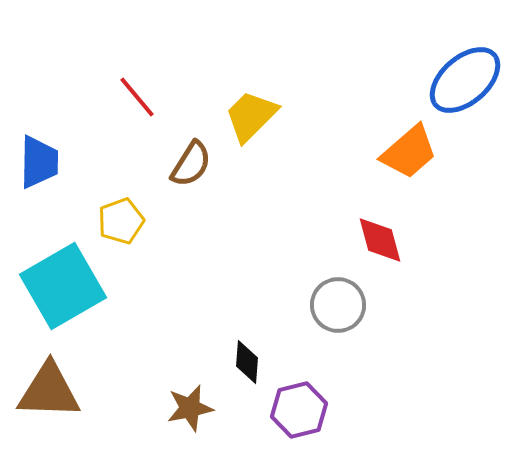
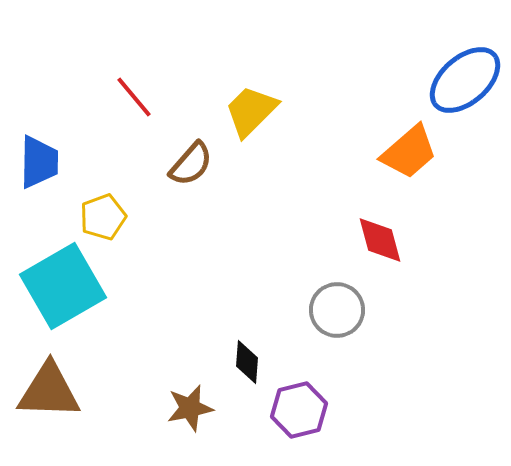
red line: moved 3 px left
yellow trapezoid: moved 5 px up
brown semicircle: rotated 9 degrees clockwise
yellow pentagon: moved 18 px left, 4 px up
gray circle: moved 1 px left, 5 px down
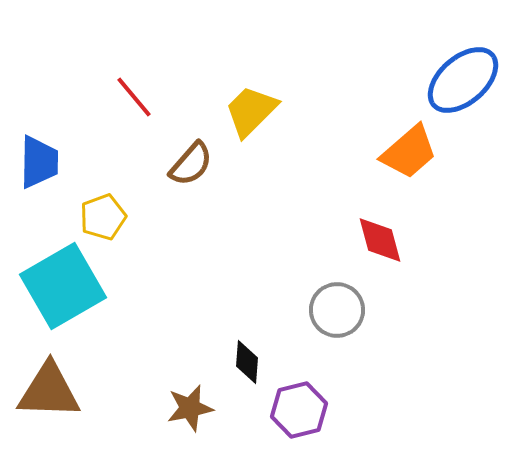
blue ellipse: moved 2 px left
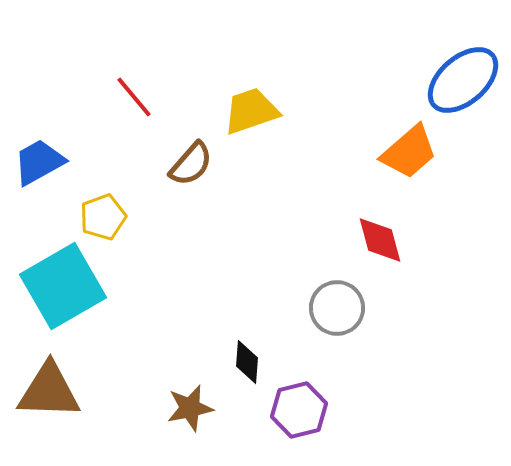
yellow trapezoid: rotated 26 degrees clockwise
blue trapezoid: rotated 120 degrees counterclockwise
gray circle: moved 2 px up
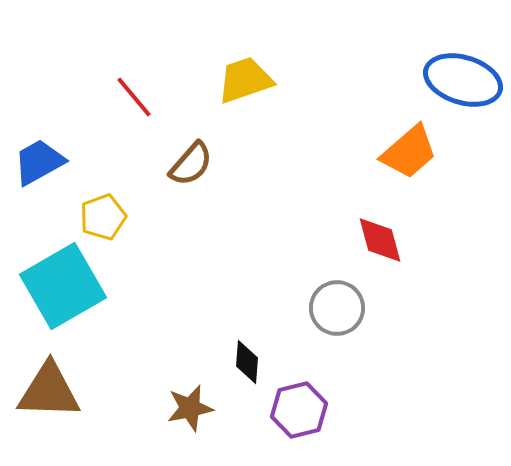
blue ellipse: rotated 58 degrees clockwise
yellow trapezoid: moved 6 px left, 31 px up
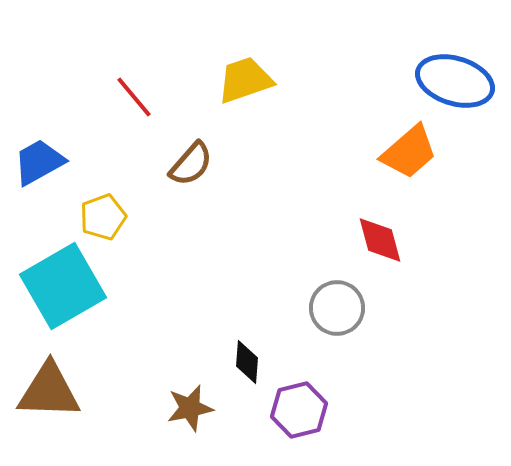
blue ellipse: moved 8 px left, 1 px down
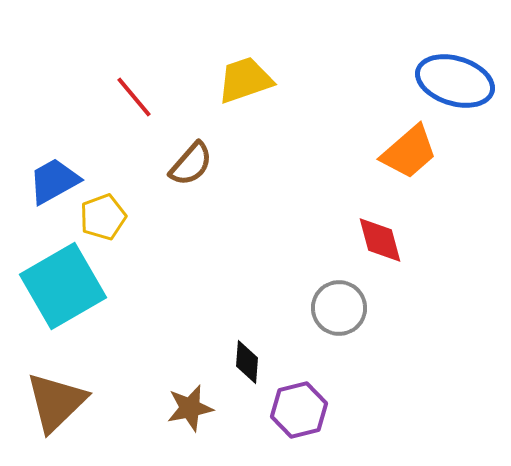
blue trapezoid: moved 15 px right, 19 px down
gray circle: moved 2 px right
brown triangle: moved 7 px right, 11 px down; rotated 46 degrees counterclockwise
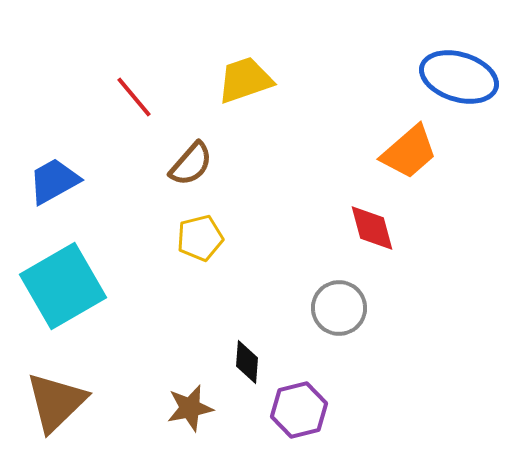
blue ellipse: moved 4 px right, 4 px up
yellow pentagon: moved 97 px right, 21 px down; rotated 6 degrees clockwise
red diamond: moved 8 px left, 12 px up
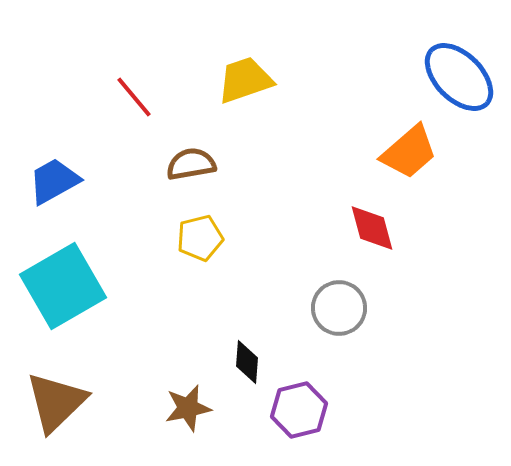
blue ellipse: rotated 28 degrees clockwise
brown semicircle: rotated 141 degrees counterclockwise
brown star: moved 2 px left
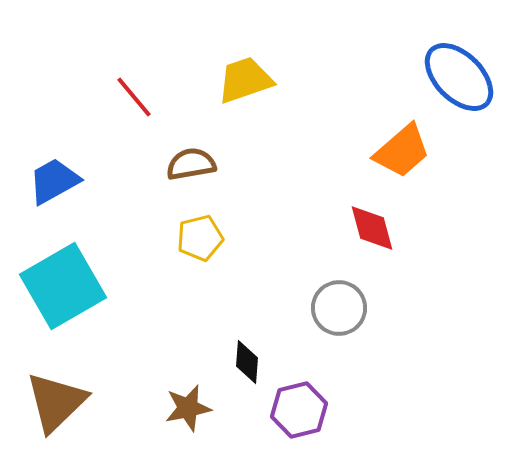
orange trapezoid: moved 7 px left, 1 px up
